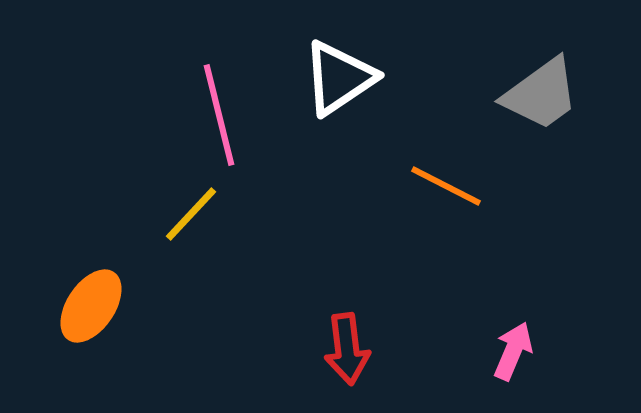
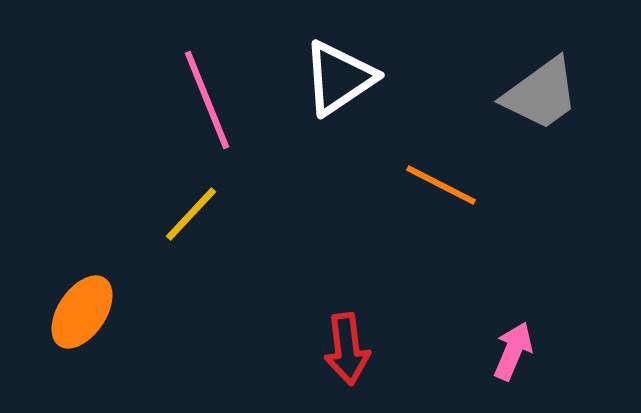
pink line: moved 12 px left, 15 px up; rotated 8 degrees counterclockwise
orange line: moved 5 px left, 1 px up
orange ellipse: moved 9 px left, 6 px down
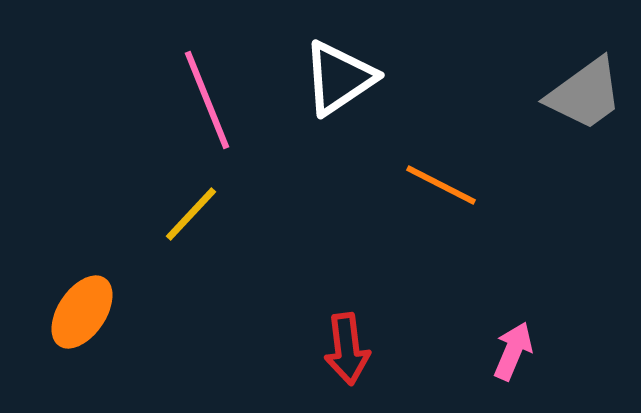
gray trapezoid: moved 44 px right
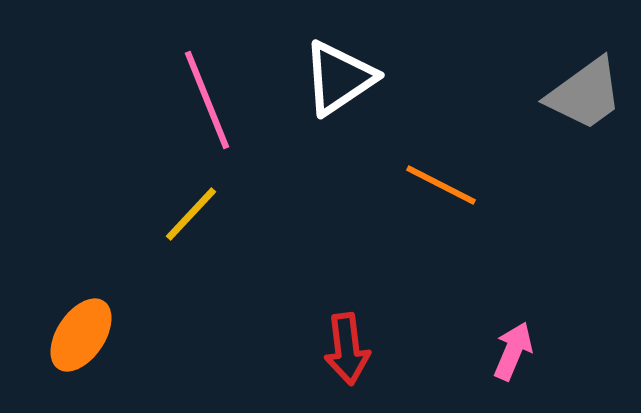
orange ellipse: moved 1 px left, 23 px down
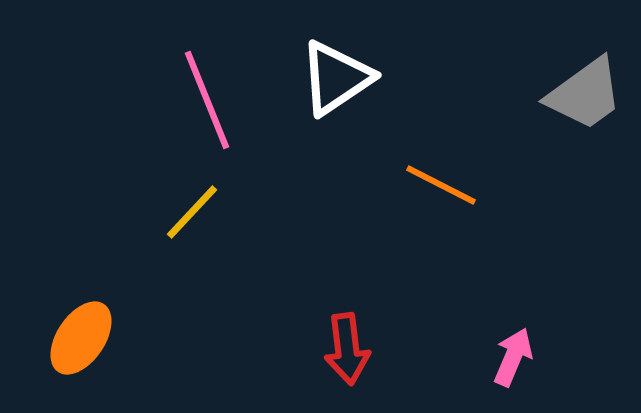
white triangle: moved 3 px left
yellow line: moved 1 px right, 2 px up
orange ellipse: moved 3 px down
pink arrow: moved 6 px down
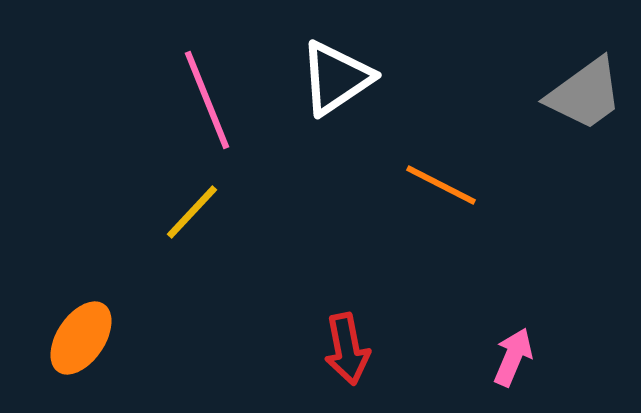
red arrow: rotated 4 degrees counterclockwise
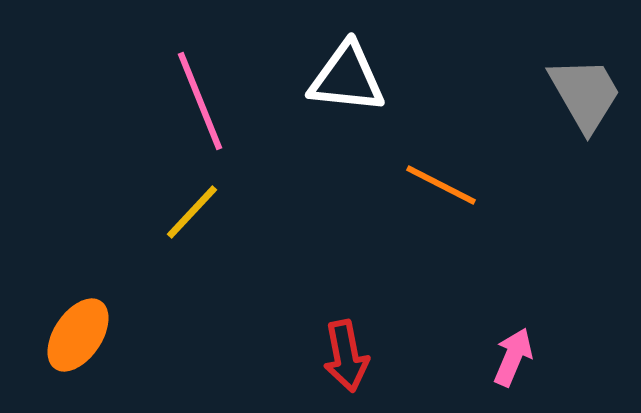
white triangle: moved 11 px right; rotated 40 degrees clockwise
gray trapezoid: rotated 84 degrees counterclockwise
pink line: moved 7 px left, 1 px down
orange ellipse: moved 3 px left, 3 px up
red arrow: moved 1 px left, 7 px down
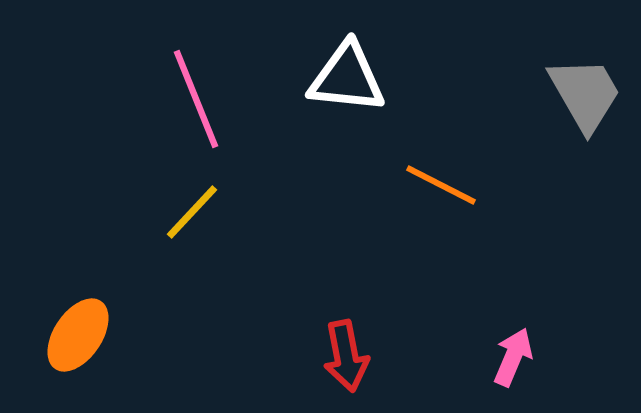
pink line: moved 4 px left, 2 px up
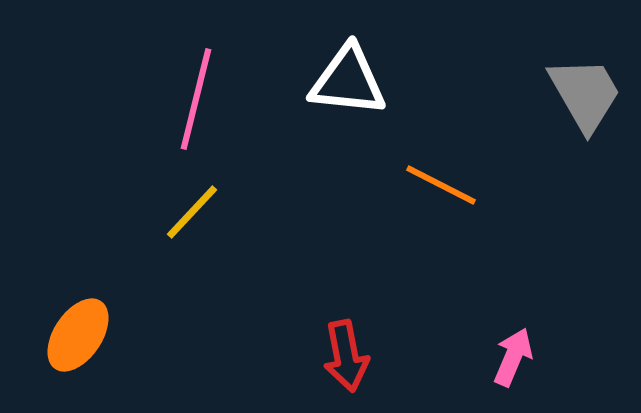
white triangle: moved 1 px right, 3 px down
pink line: rotated 36 degrees clockwise
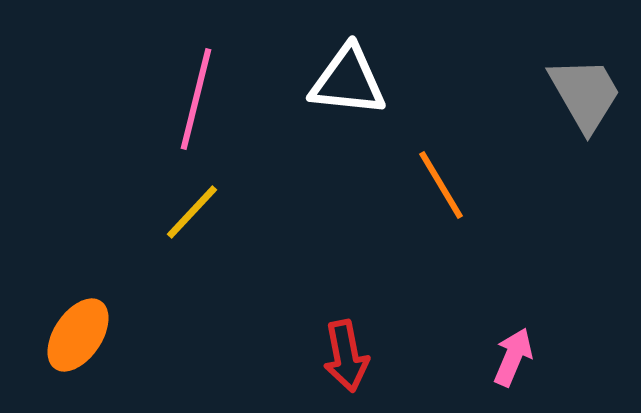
orange line: rotated 32 degrees clockwise
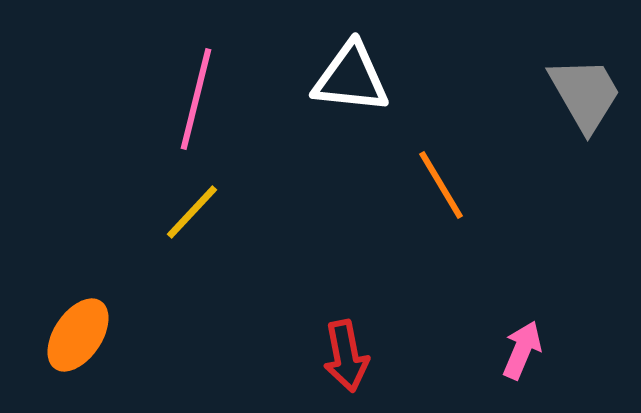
white triangle: moved 3 px right, 3 px up
pink arrow: moved 9 px right, 7 px up
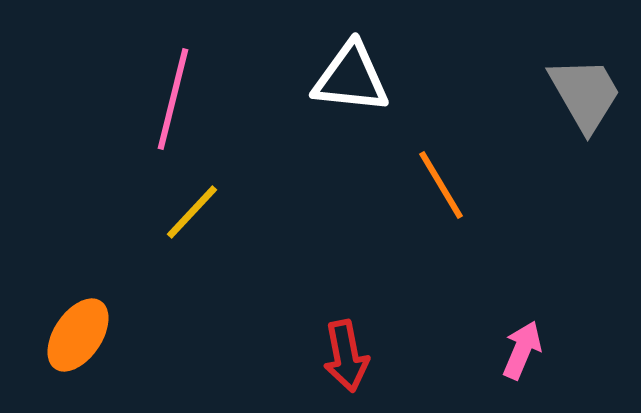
pink line: moved 23 px left
